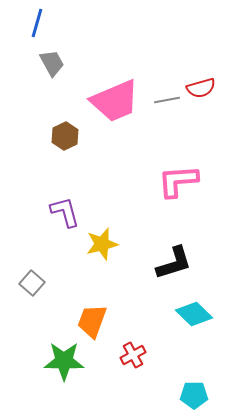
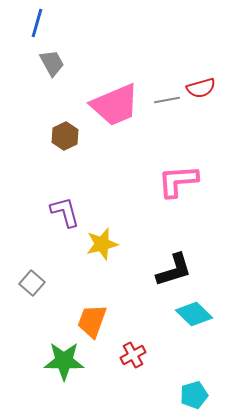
pink trapezoid: moved 4 px down
black L-shape: moved 7 px down
cyan pentagon: rotated 16 degrees counterclockwise
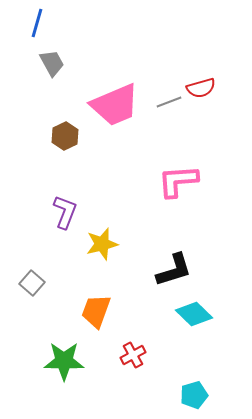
gray line: moved 2 px right, 2 px down; rotated 10 degrees counterclockwise
purple L-shape: rotated 36 degrees clockwise
orange trapezoid: moved 4 px right, 10 px up
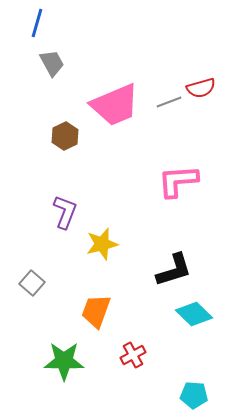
cyan pentagon: rotated 20 degrees clockwise
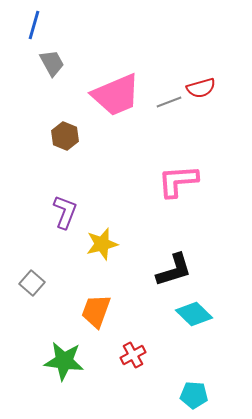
blue line: moved 3 px left, 2 px down
pink trapezoid: moved 1 px right, 10 px up
brown hexagon: rotated 12 degrees counterclockwise
green star: rotated 6 degrees clockwise
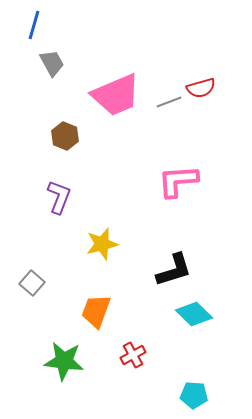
purple L-shape: moved 6 px left, 15 px up
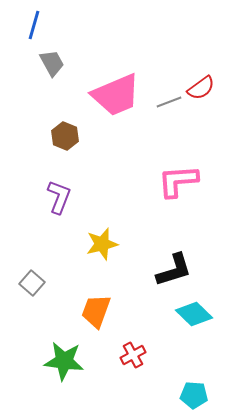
red semicircle: rotated 20 degrees counterclockwise
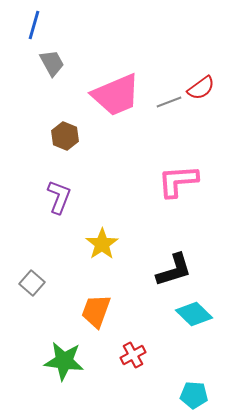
yellow star: rotated 20 degrees counterclockwise
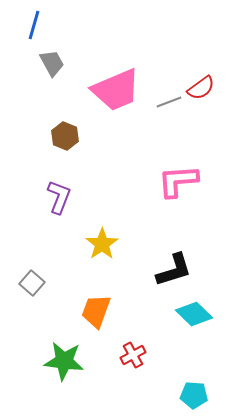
pink trapezoid: moved 5 px up
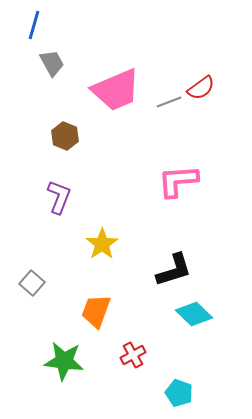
cyan pentagon: moved 15 px left, 2 px up; rotated 16 degrees clockwise
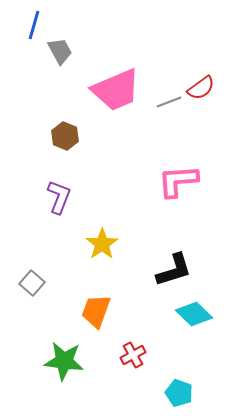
gray trapezoid: moved 8 px right, 12 px up
